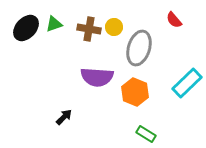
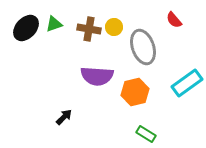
gray ellipse: moved 4 px right, 1 px up; rotated 36 degrees counterclockwise
purple semicircle: moved 1 px up
cyan rectangle: rotated 8 degrees clockwise
orange hexagon: rotated 24 degrees clockwise
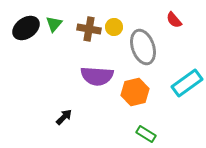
green triangle: rotated 30 degrees counterclockwise
black ellipse: rotated 12 degrees clockwise
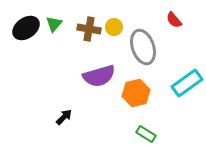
purple semicircle: moved 2 px right; rotated 20 degrees counterclockwise
orange hexagon: moved 1 px right, 1 px down
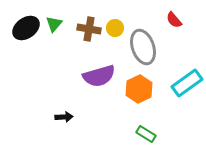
yellow circle: moved 1 px right, 1 px down
orange hexagon: moved 3 px right, 4 px up; rotated 12 degrees counterclockwise
black arrow: rotated 42 degrees clockwise
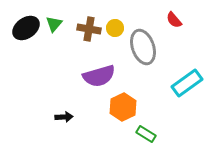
orange hexagon: moved 16 px left, 18 px down
